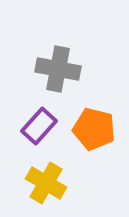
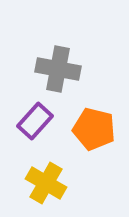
purple rectangle: moved 4 px left, 5 px up
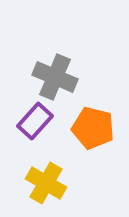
gray cross: moved 3 px left, 8 px down; rotated 12 degrees clockwise
orange pentagon: moved 1 px left, 1 px up
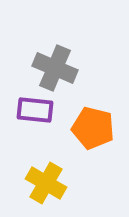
gray cross: moved 9 px up
purple rectangle: moved 11 px up; rotated 54 degrees clockwise
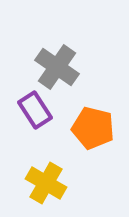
gray cross: moved 2 px right, 1 px up; rotated 12 degrees clockwise
purple rectangle: rotated 51 degrees clockwise
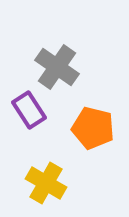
purple rectangle: moved 6 px left
